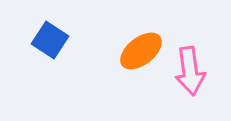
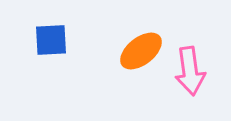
blue square: moved 1 px right; rotated 36 degrees counterclockwise
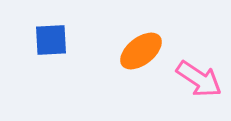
pink arrow: moved 9 px right, 8 px down; rotated 48 degrees counterclockwise
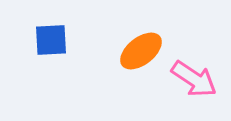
pink arrow: moved 5 px left
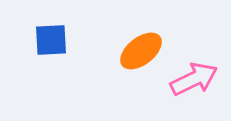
pink arrow: rotated 60 degrees counterclockwise
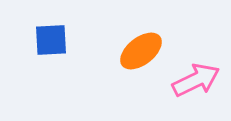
pink arrow: moved 2 px right, 1 px down
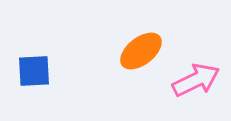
blue square: moved 17 px left, 31 px down
